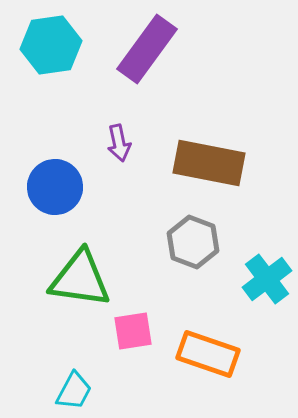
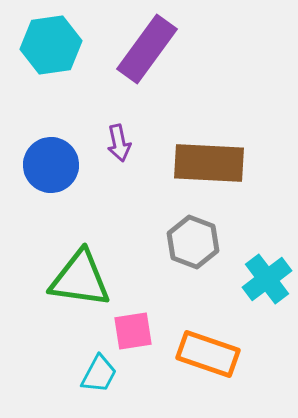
brown rectangle: rotated 8 degrees counterclockwise
blue circle: moved 4 px left, 22 px up
cyan trapezoid: moved 25 px right, 17 px up
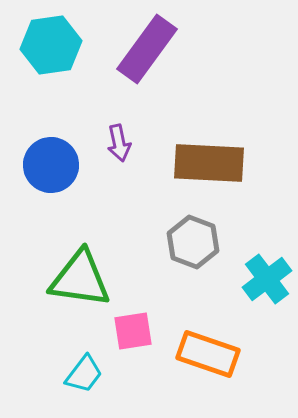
cyan trapezoid: moved 15 px left; rotated 9 degrees clockwise
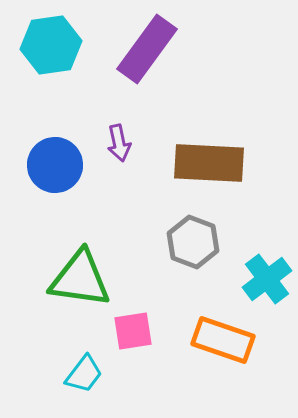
blue circle: moved 4 px right
orange rectangle: moved 15 px right, 14 px up
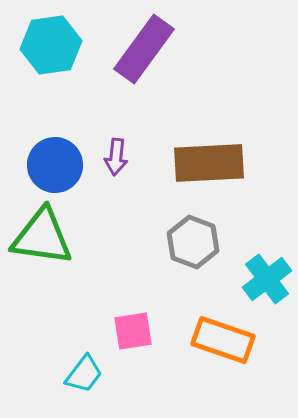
purple rectangle: moved 3 px left
purple arrow: moved 3 px left, 14 px down; rotated 18 degrees clockwise
brown rectangle: rotated 6 degrees counterclockwise
green triangle: moved 38 px left, 42 px up
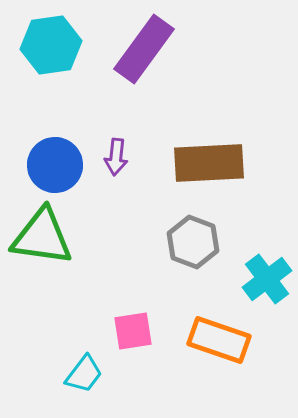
orange rectangle: moved 4 px left
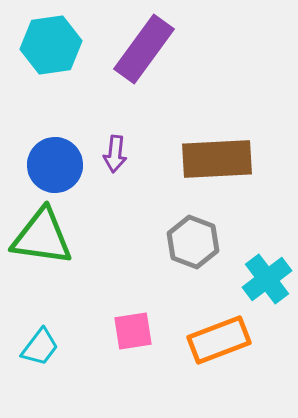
purple arrow: moved 1 px left, 3 px up
brown rectangle: moved 8 px right, 4 px up
orange rectangle: rotated 40 degrees counterclockwise
cyan trapezoid: moved 44 px left, 27 px up
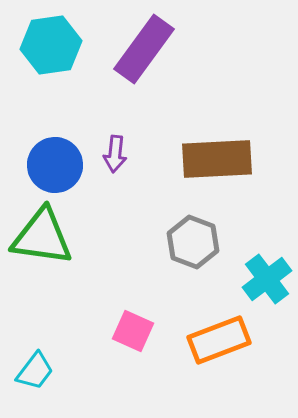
pink square: rotated 33 degrees clockwise
cyan trapezoid: moved 5 px left, 24 px down
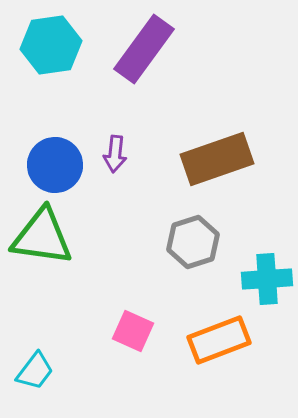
brown rectangle: rotated 16 degrees counterclockwise
gray hexagon: rotated 21 degrees clockwise
cyan cross: rotated 33 degrees clockwise
